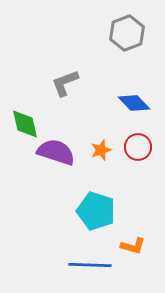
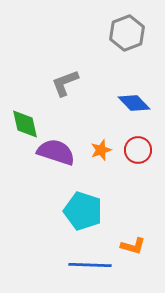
red circle: moved 3 px down
cyan pentagon: moved 13 px left
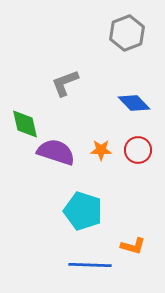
orange star: rotated 20 degrees clockwise
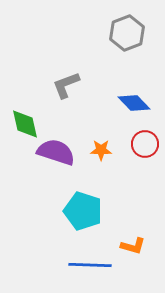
gray L-shape: moved 1 px right, 2 px down
red circle: moved 7 px right, 6 px up
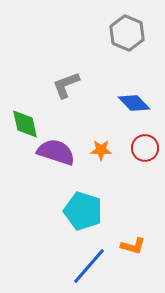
gray hexagon: rotated 16 degrees counterclockwise
red circle: moved 4 px down
blue line: moved 1 px left, 1 px down; rotated 51 degrees counterclockwise
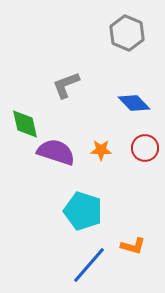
blue line: moved 1 px up
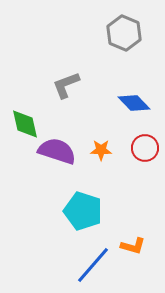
gray hexagon: moved 3 px left
purple semicircle: moved 1 px right, 1 px up
blue line: moved 4 px right
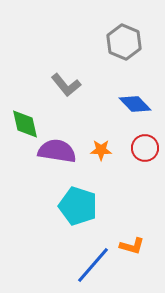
gray hexagon: moved 9 px down
gray L-shape: rotated 108 degrees counterclockwise
blue diamond: moved 1 px right, 1 px down
purple semicircle: rotated 9 degrees counterclockwise
cyan pentagon: moved 5 px left, 5 px up
orange L-shape: moved 1 px left
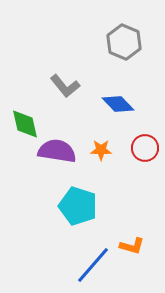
gray L-shape: moved 1 px left, 1 px down
blue diamond: moved 17 px left
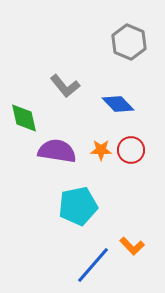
gray hexagon: moved 5 px right
green diamond: moved 1 px left, 6 px up
red circle: moved 14 px left, 2 px down
cyan pentagon: rotated 30 degrees counterclockwise
orange L-shape: rotated 30 degrees clockwise
